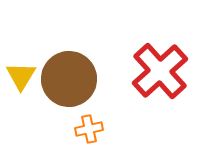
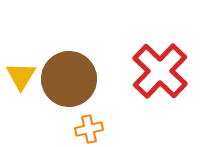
red cross: rotated 4 degrees counterclockwise
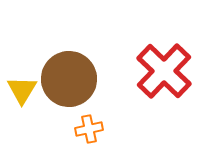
red cross: moved 4 px right
yellow triangle: moved 1 px right, 14 px down
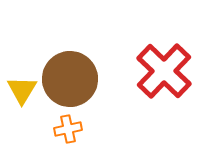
brown circle: moved 1 px right
orange cross: moved 21 px left
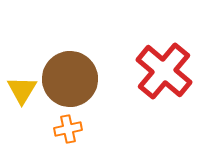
red cross: rotated 4 degrees counterclockwise
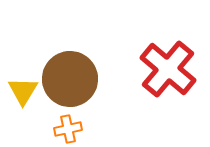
red cross: moved 4 px right, 2 px up
yellow triangle: moved 1 px right, 1 px down
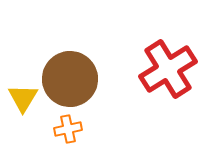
red cross: rotated 18 degrees clockwise
yellow triangle: moved 7 px down
